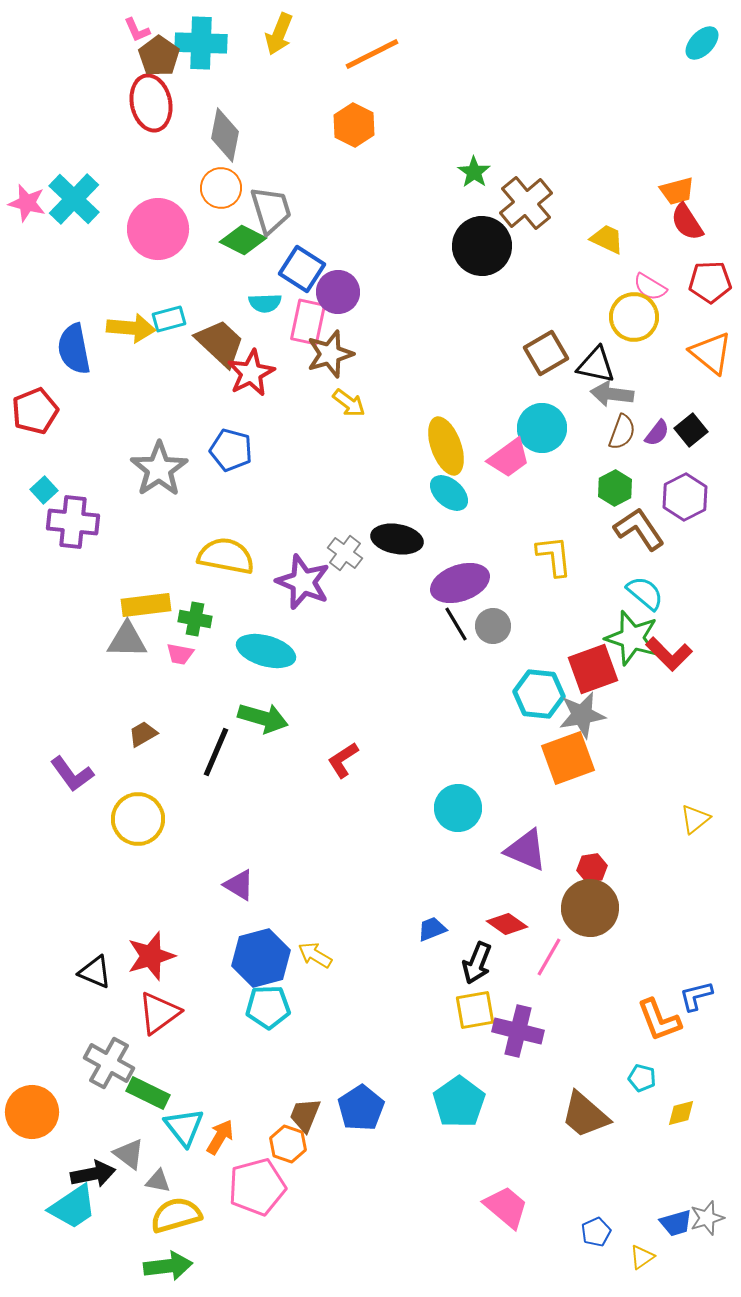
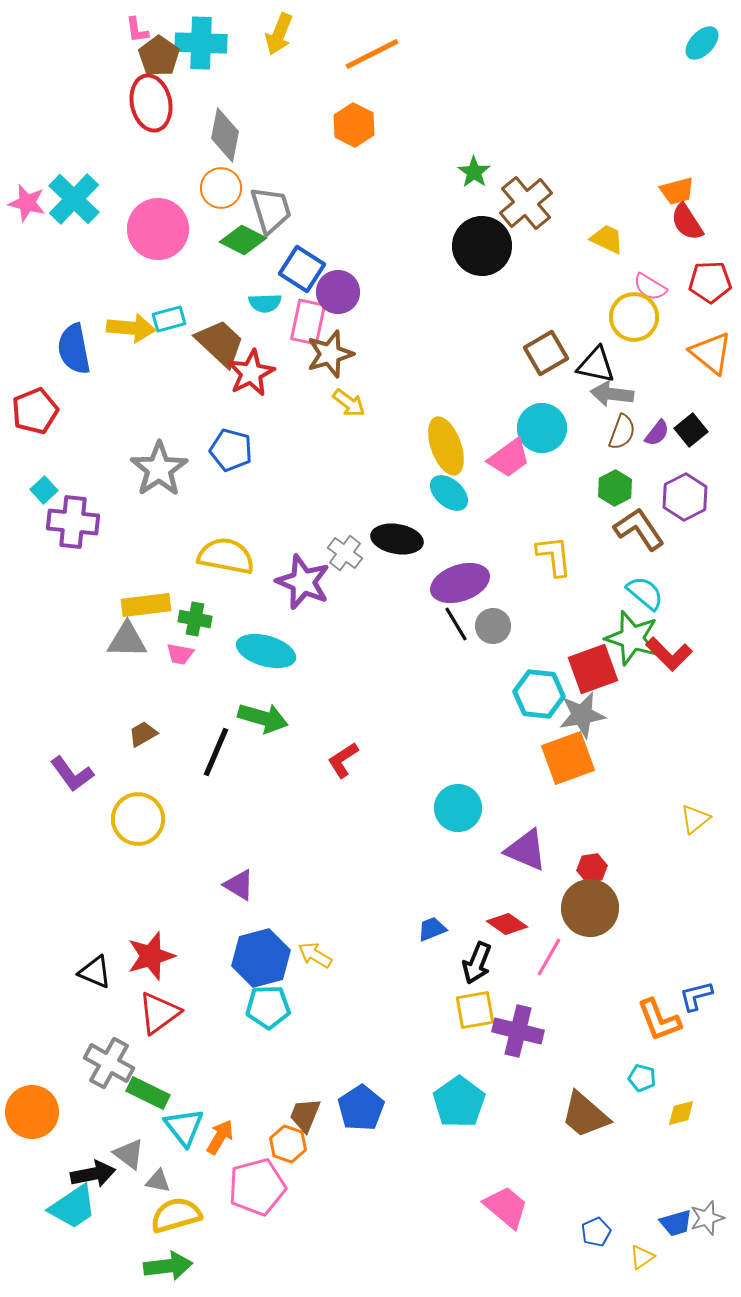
pink L-shape at (137, 30): rotated 16 degrees clockwise
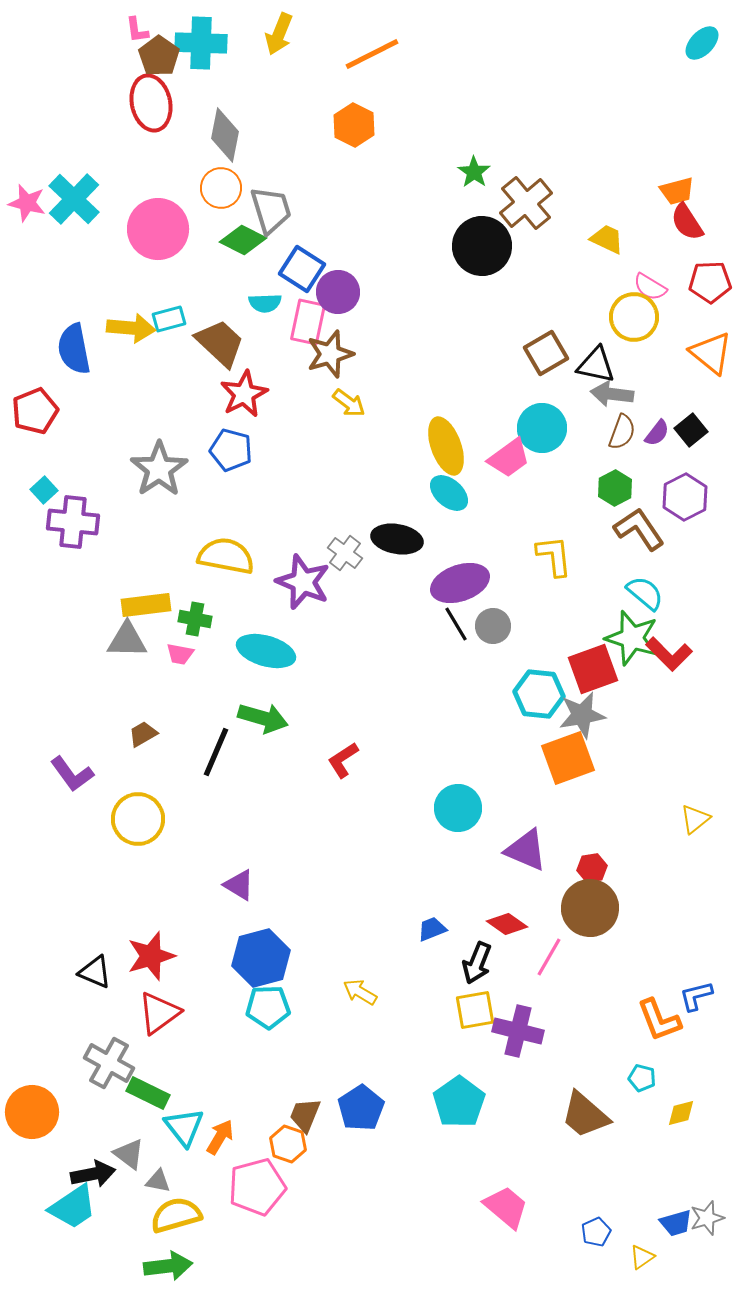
red star at (251, 373): moved 7 px left, 21 px down
yellow arrow at (315, 955): moved 45 px right, 37 px down
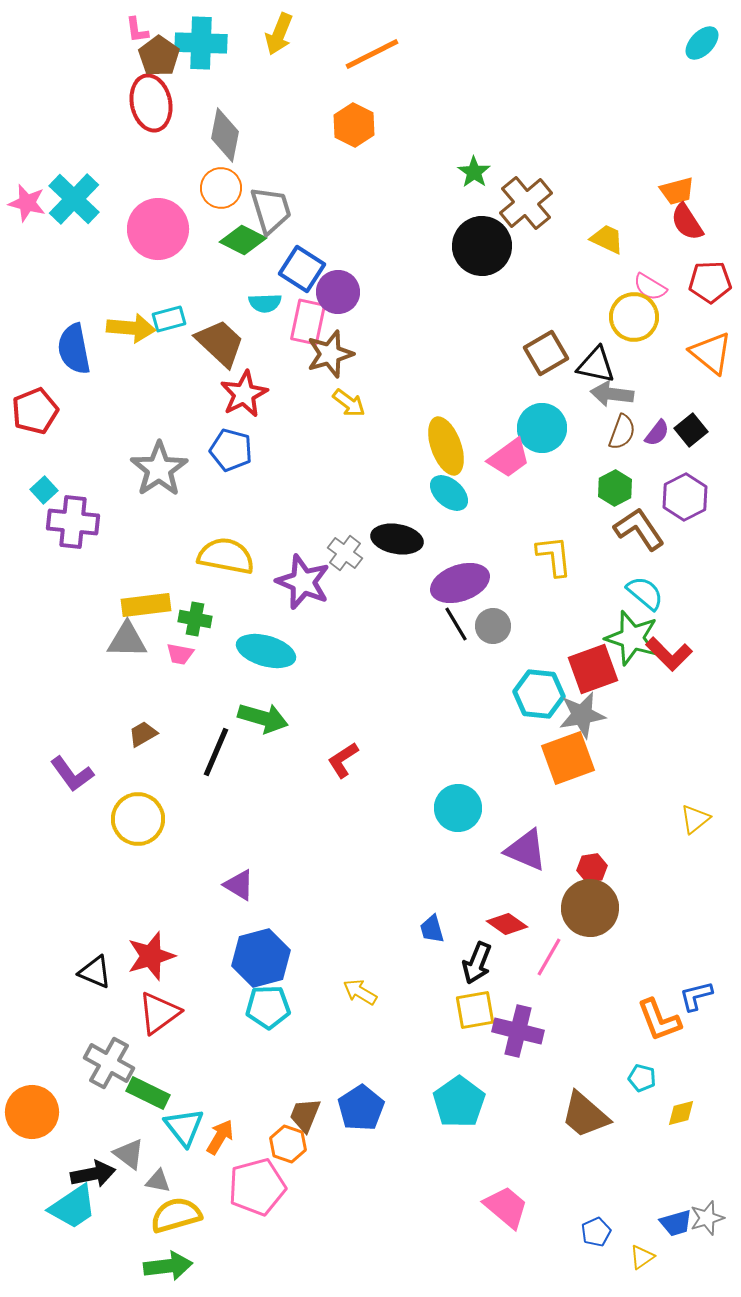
blue trapezoid at (432, 929): rotated 84 degrees counterclockwise
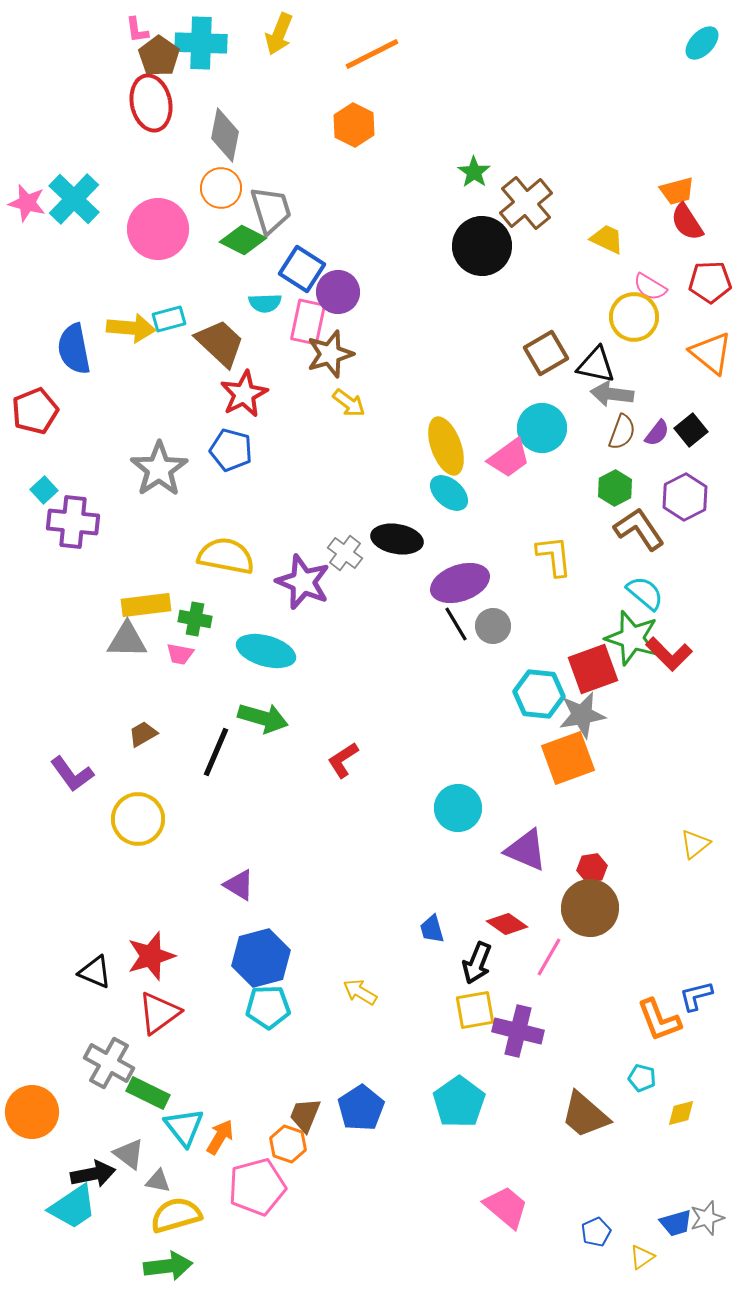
yellow triangle at (695, 819): moved 25 px down
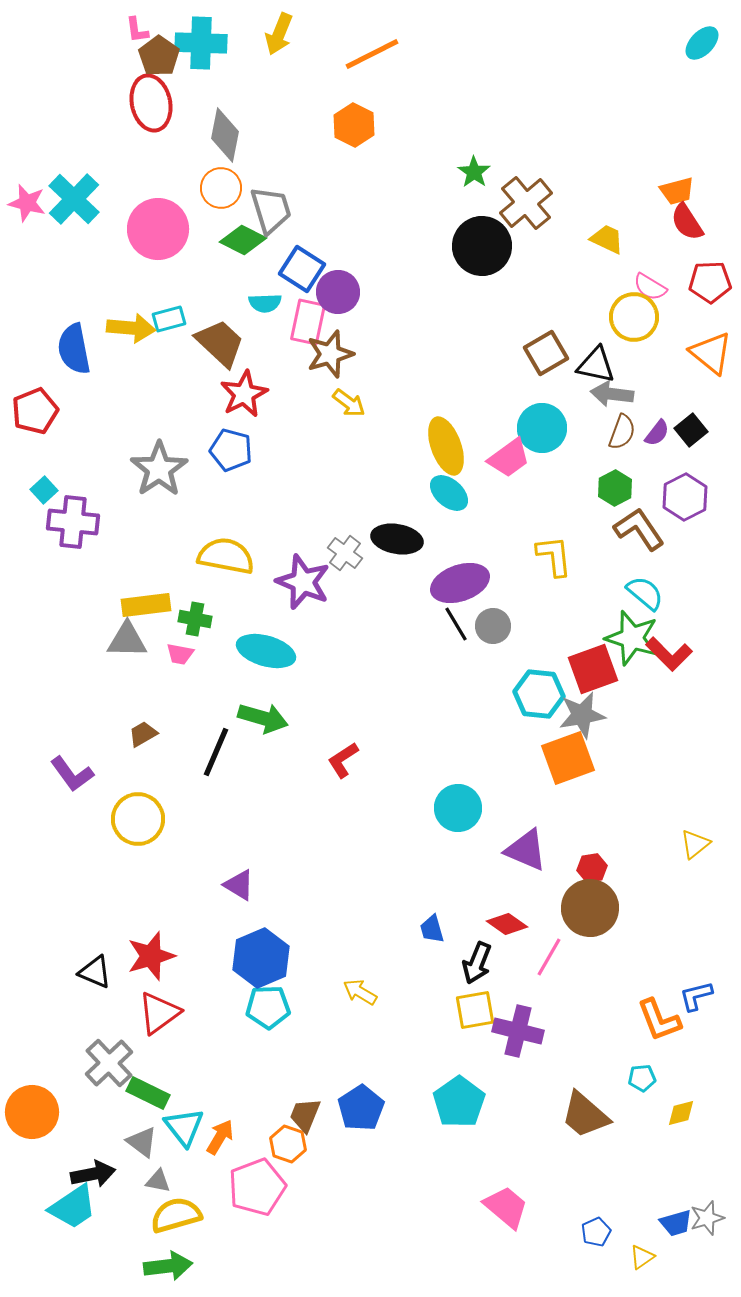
blue hexagon at (261, 958): rotated 8 degrees counterclockwise
gray cross at (109, 1063): rotated 18 degrees clockwise
cyan pentagon at (642, 1078): rotated 20 degrees counterclockwise
gray triangle at (129, 1154): moved 13 px right, 12 px up
pink pentagon at (257, 1187): rotated 6 degrees counterclockwise
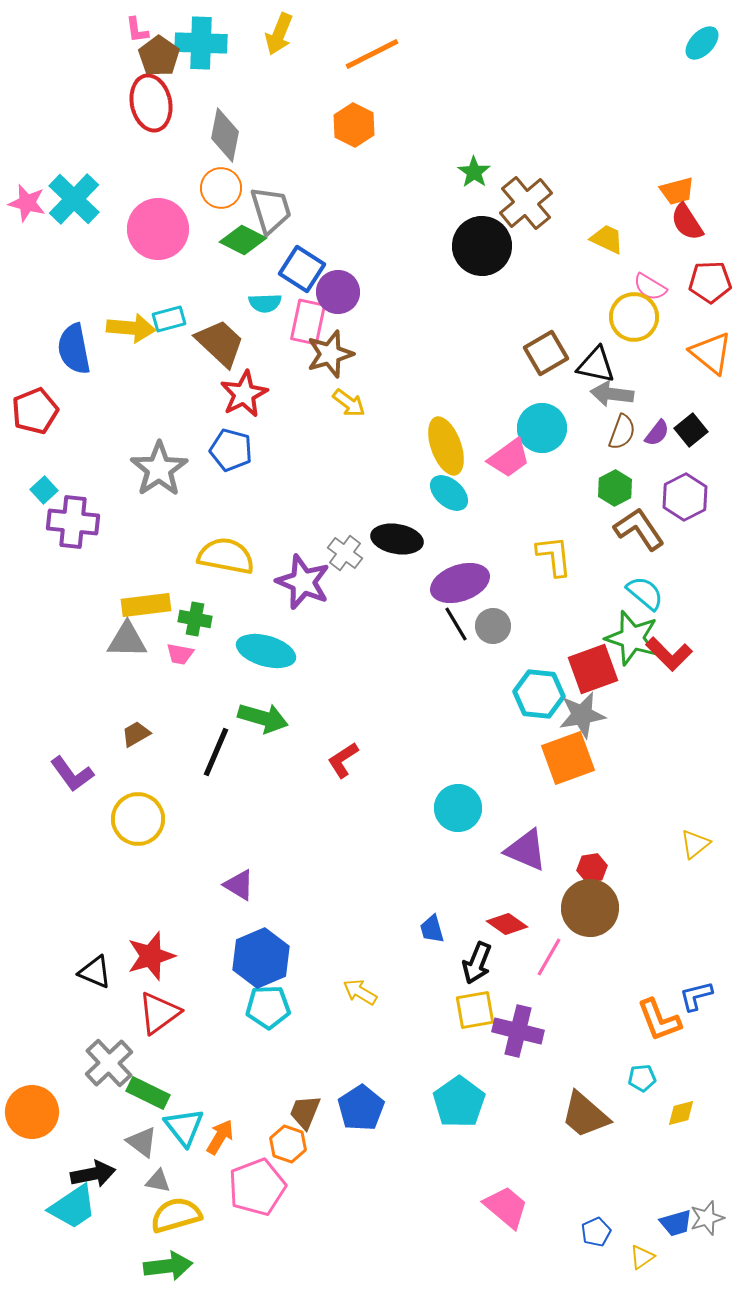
brown trapezoid at (143, 734): moved 7 px left
brown trapezoid at (305, 1115): moved 3 px up
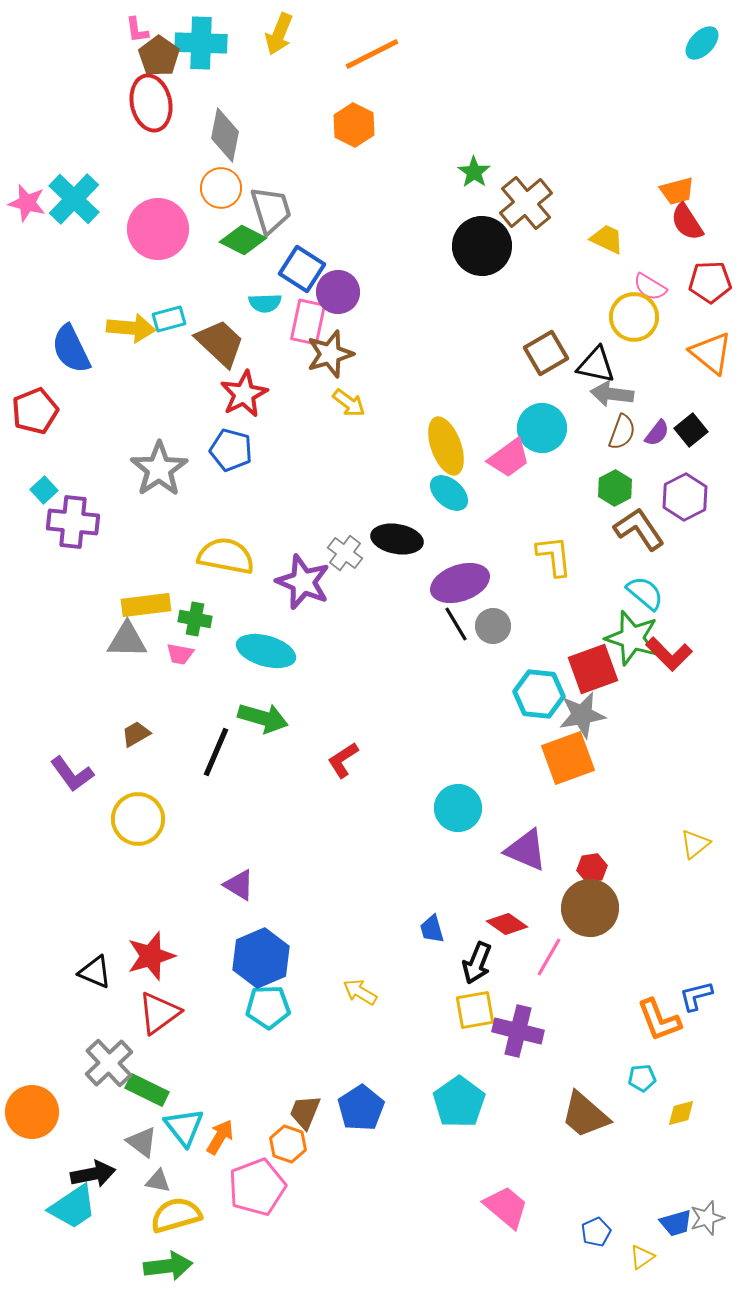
blue semicircle at (74, 349): moved 3 px left; rotated 15 degrees counterclockwise
green rectangle at (148, 1093): moved 1 px left, 3 px up
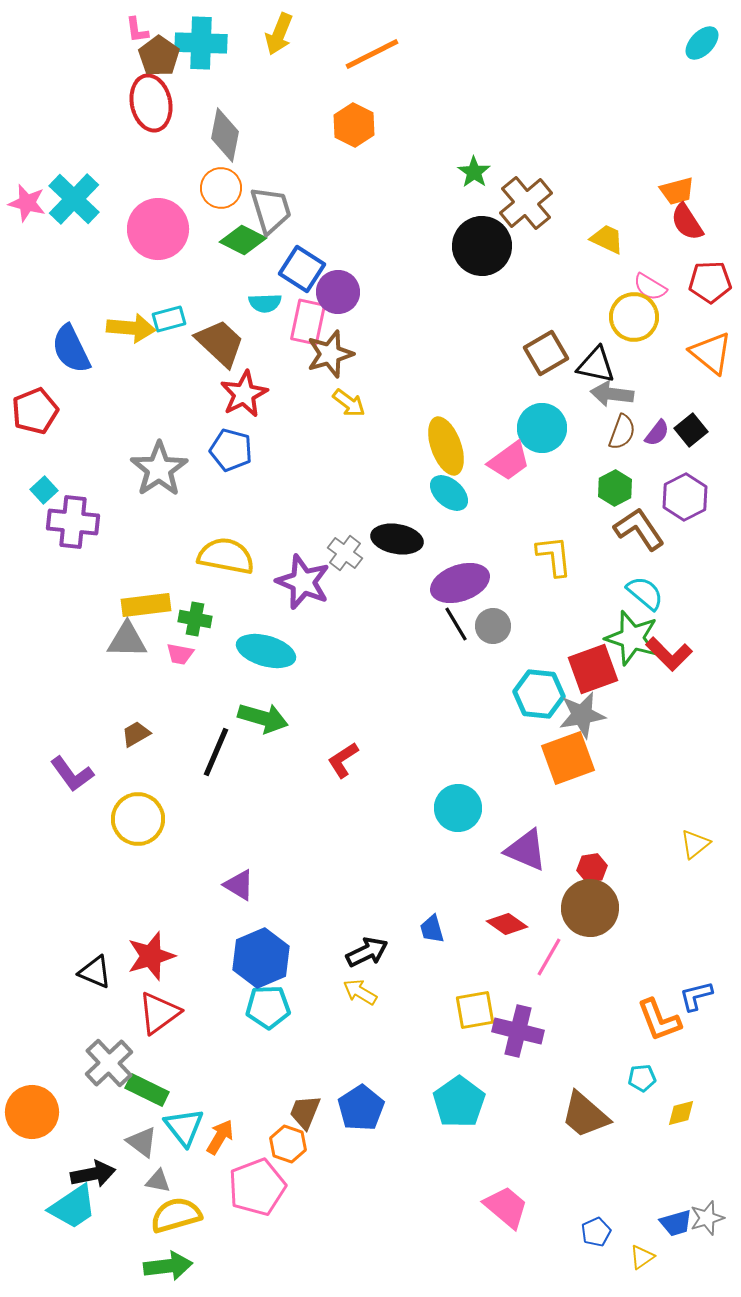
pink trapezoid at (509, 458): moved 3 px down
black arrow at (477, 963): moved 110 px left, 11 px up; rotated 138 degrees counterclockwise
